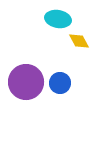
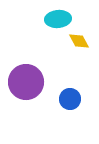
cyan ellipse: rotated 15 degrees counterclockwise
blue circle: moved 10 px right, 16 px down
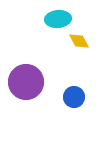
blue circle: moved 4 px right, 2 px up
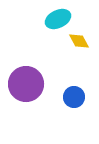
cyan ellipse: rotated 20 degrees counterclockwise
purple circle: moved 2 px down
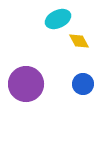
blue circle: moved 9 px right, 13 px up
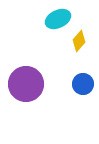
yellow diamond: rotated 70 degrees clockwise
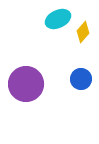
yellow diamond: moved 4 px right, 9 px up
blue circle: moved 2 px left, 5 px up
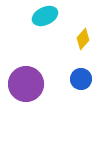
cyan ellipse: moved 13 px left, 3 px up
yellow diamond: moved 7 px down
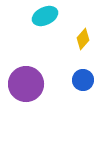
blue circle: moved 2 px right, 1 px down
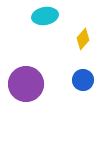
cyan ellipse: rotated 15 degrees clockwise
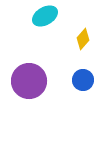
cyan ellipse: rotated 20 degrees counterclockwise
purple circle: moved 3 px right, 3 px up
